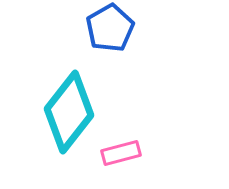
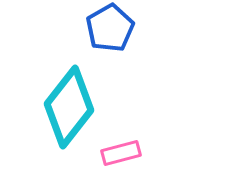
cyan diamond: moved 5 px up
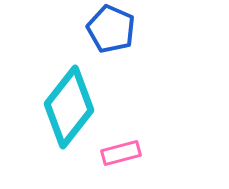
blue pentagon: moved 1 px right, 1 px down; rotated 18 degrees counterclockwise
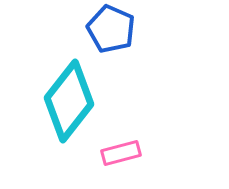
cyan diamond: moved 6 px up
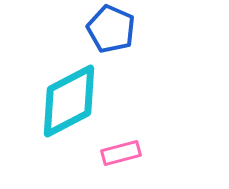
cyan diamond: rotated 24 degrees clockwise
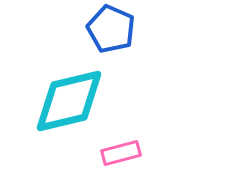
cyan diamond: rotated 14 degrees clockwise
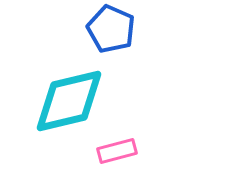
pink rectangle: moved 4 px left, 2 px up
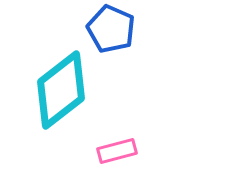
cyan diamond: moved 8 px left, 11 px up; rotated 24 degrees counterclockwise
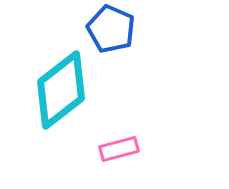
pink rectangle: moved 2 px right, 2 px up
